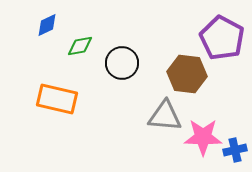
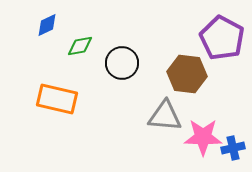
blue cross: moved 2 px left, 2 px up
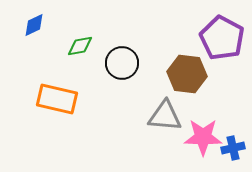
blue diamond: moved 13 px left
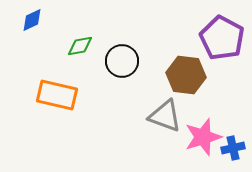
blue diamond: moved 2 px left, 5 px up
black circle: moved 2 px up
brown hexagon: moved 1 px left, 1 px down
orange rectangle: moved 4 px up
gray triangle: rotated 15 degrees clockwise
pink star: rotated 18 degrees counterclockwise
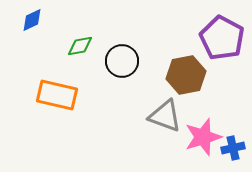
brown hexagon: rotated 18 degrees counterclockwise
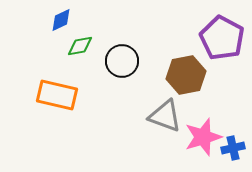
blue diamond: moved 29 px right
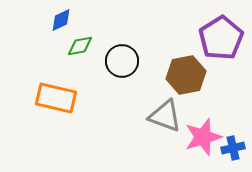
purple pentagon: moved 1 px left; rotated 12 degrees clockwise
orange rectangle: moved 1 px left, 3 px down
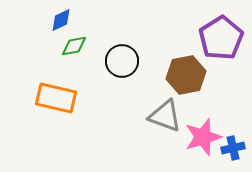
green diamond: moved 6 px left
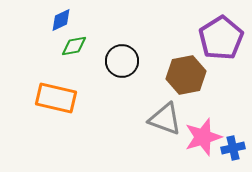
gray triangle: moved 3 px down
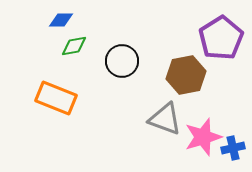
blue diamond: rotated 25 degrees clockwise
orange rectangle: rotated 9 degrees clockwise
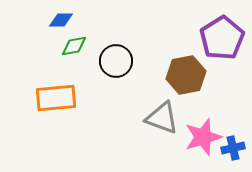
purple pentagon: moved 1 px right
black circle: moved 6 px left
orange rectangle: rotated 27 degrees counterclockwise
gray triangle: moved 3 px left, 1 px up
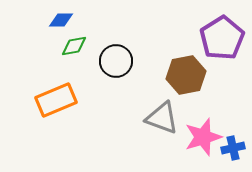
orange rectangle: moved 2 px down; rotated 18 degrees counterclockwise
